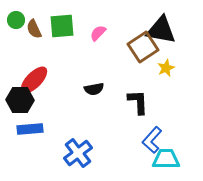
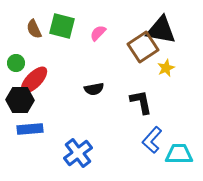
green circle: moved 43 px down
green square: rotated 20 degrees clockwise
black L-shape: moved 3 px right; rotated 8 degrees counterclockwise
cyan trapezoid: moved 13 px right, 5 px up
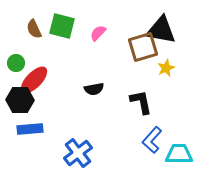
brown square: rotated 16 degrees clockwise
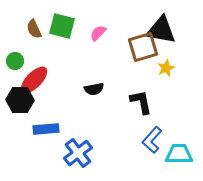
green circle: moved 1 px left, 2 px up
blue rectangle: moved 16 px right
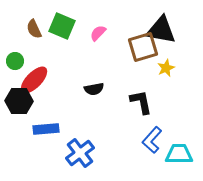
green square: rotated 8 degrees clockwise
black hexagon: moved 1 px left, 1 px down
blue cross: moved 2 px right
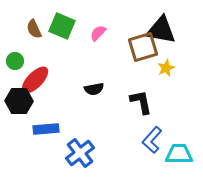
red ellipse: moved 1 px right
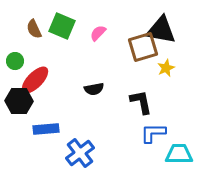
blue L-shape: moved 1 px right, 7 px up; rotated 48 degrees clockwise
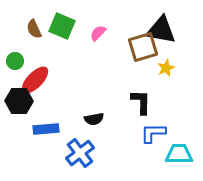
black semicircle: moved 30 px down
black L-shape: rotated 12 degrees clockwise
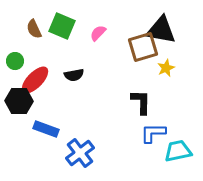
black semicircle: moved 20 px left, 44 px up
blue rectangle: rotated 25 degrees clockwise
cyan trapezoid: moved 1 px left, 3 px up; rotated 12 degrees counterclockwise
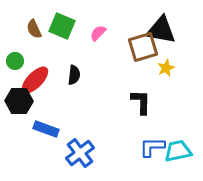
black semicircle: rotated 72 degrees counterclockwise
blue L-shape: moved 1 px left, 14 px down
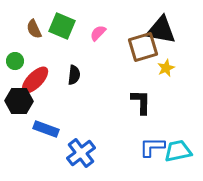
blue cross: moved 1 px right
